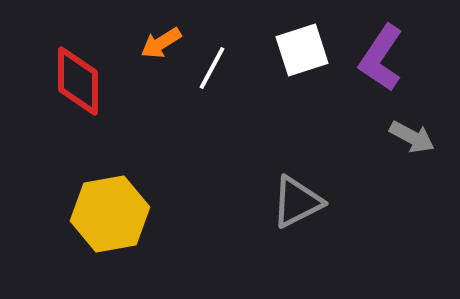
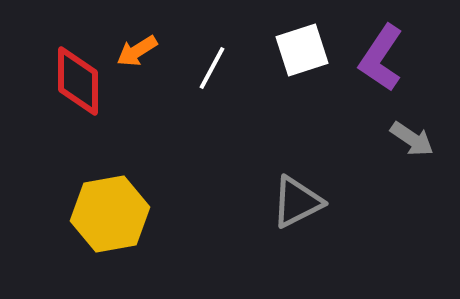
orange arrow: moved 24 px left, 8 px down
gray arrow: moved 2 px down; rotated 6 degrees clockwise
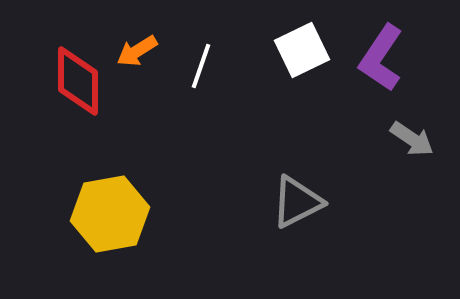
white square: rotated 8 degrees counterclockwise
white line: moved 11 px left, 2 px up; rotated 9 degrees counterclockwise
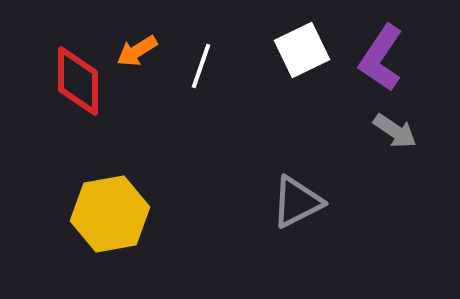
gray arrow: moved 17 px left, 8 px up
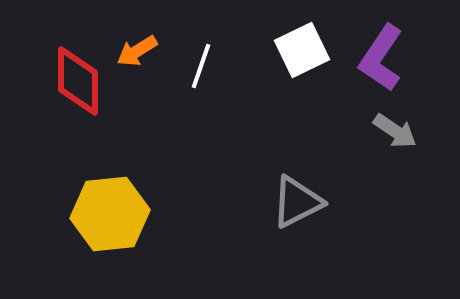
yellow hexagon: rotated 4 degrees clockwise
